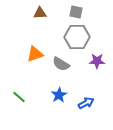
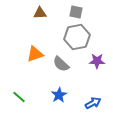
gray hexagon: rotated 10 degrees counterclockwise
gray semicircle: rotated 12 degrees clockwise
blue arrow: moved 7 px right
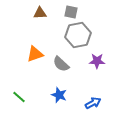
gray square: moved 5 px left
gray hexagon: moved 1 px right, 2 px up
blue star: rotated 21 degrees counterclockwise
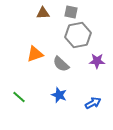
brown triangle: moved 3 px right
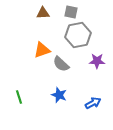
orange triangle: moved 7 px right, 4 px up
green line: rotated 32 degrees clockwise
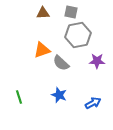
gray semicircle: moved 1 px up
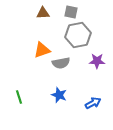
gray semicircle: rotated 54 degrees counterclockwise
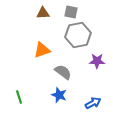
gray semicircle: moved 2 px right, 9 px down; rotated 132 degrees counterclockwise
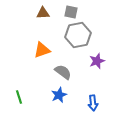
purple star: rotated 21 degrees counterclockwise
blue star: rotated 28 degrees clockwise
blue arrow: rotated 112 degrees clockwise
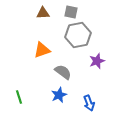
blue arrow: moved 4 px left; rotated 14 degrees counterclockwise
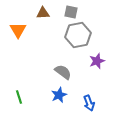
orange triangle: moved 24 px left, 20 px up; rotated 42 degrees counterclockwise
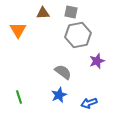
blue arrow: rotated 91 degrees clockwise
